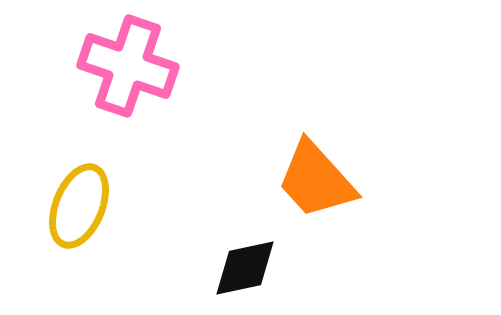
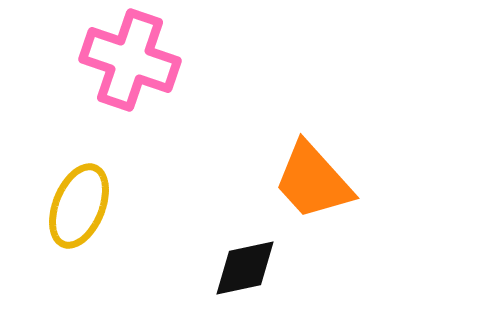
pink cross: moved 2 px right, 6 px up
orange trapezoid: moved 3 px left, 1 px down
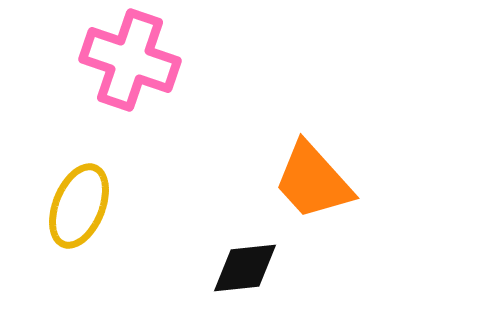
black diamond: rotated 6 degrees clockwise
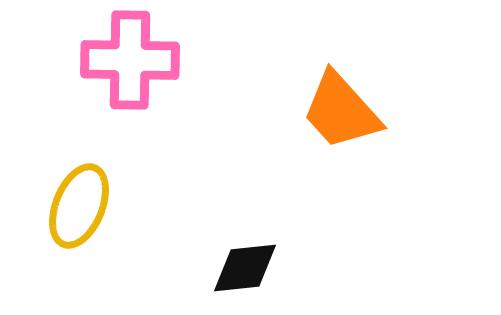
pink cross: rotated 18 degrees counterclockwise
orange trapezoid: moved 28 px right, 70 px up
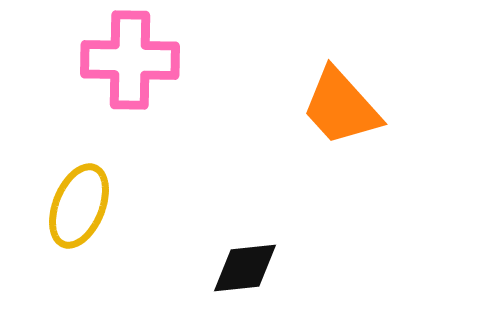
orange trapezoid: moved 4 px up
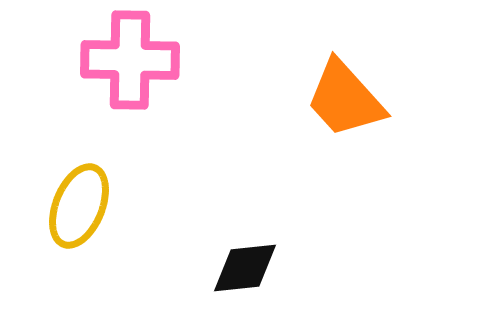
orange trapezoid: moved 4 px right, 8 px up
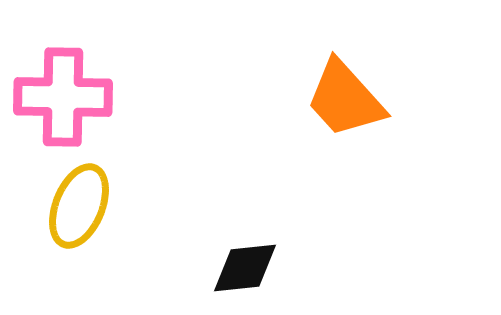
pink cross: moved 67 px left, 37 px down
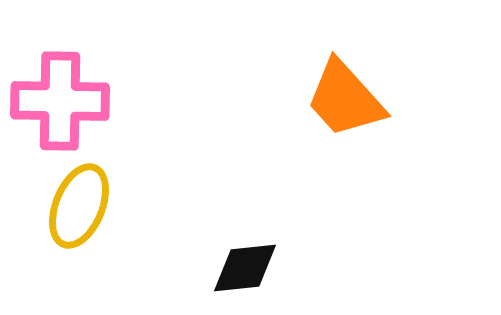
pink cross: moved 3 px left, 4 px down
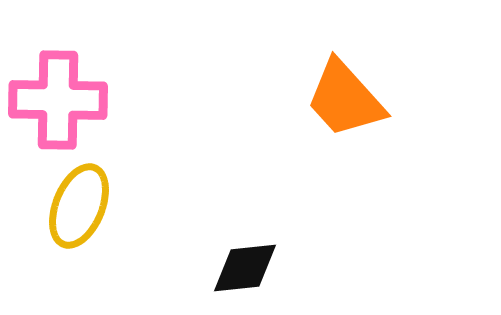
pink cross: moved 2 px left, 1 px up
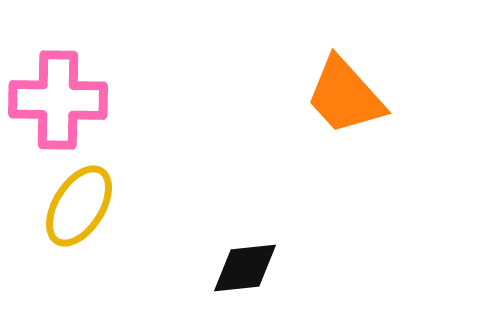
orange trapezoid: moved 3 px up
yellow ellipse: rotated 10 degrees clockwise
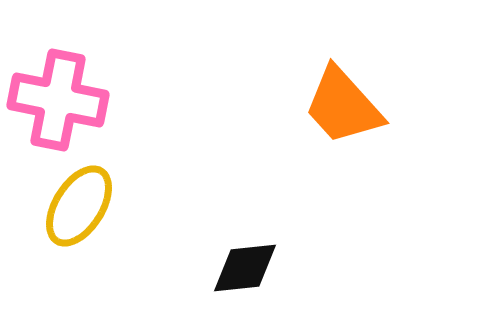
orange trapezoid: moved 2 px left, 10 px down
pink cross: rotated 10 degrees clockwise
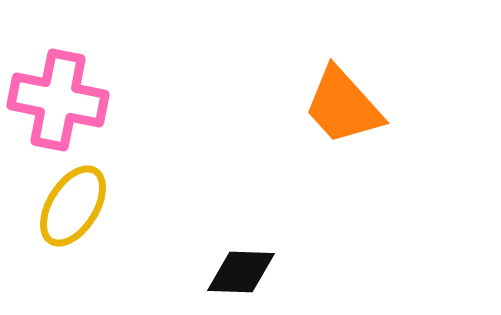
yellow ellipse: moved 6 px left
black diamond: moved 4 px left, 4 px down; rotated 8 degrees clockwise
